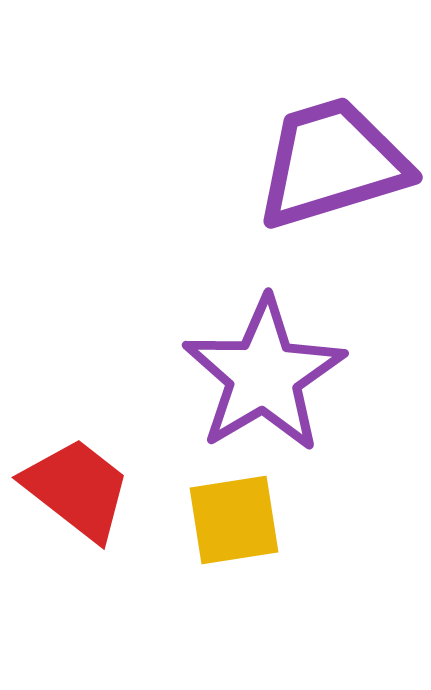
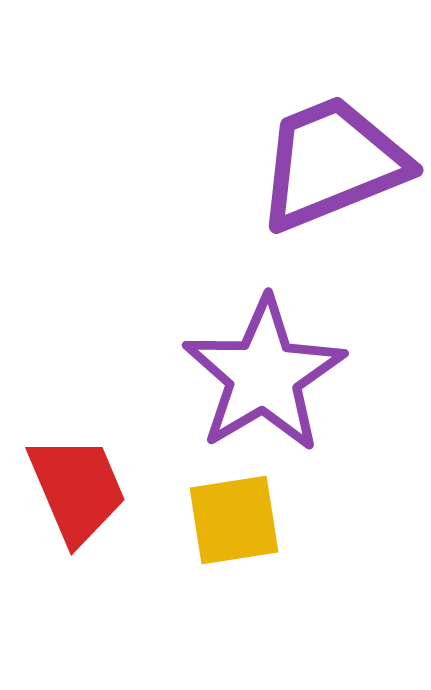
purple trapezoid: rotated 5 degrees counterclockwise
red trapezoid: rotated 29 degrees clockwise
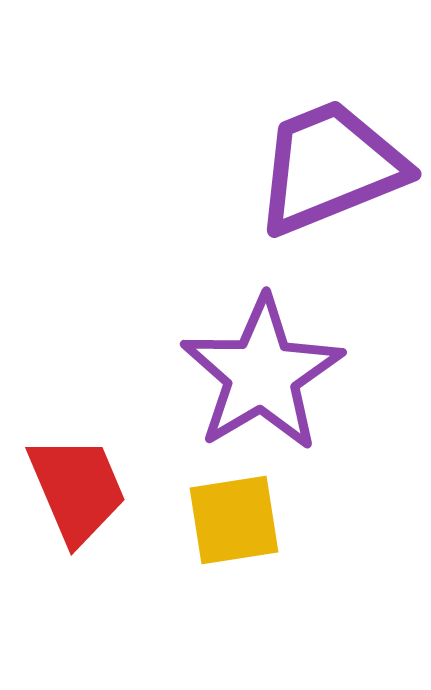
purple trapezoid: moved 2 px left, 4 px down
purple star: moved 2 px left, 1 px up
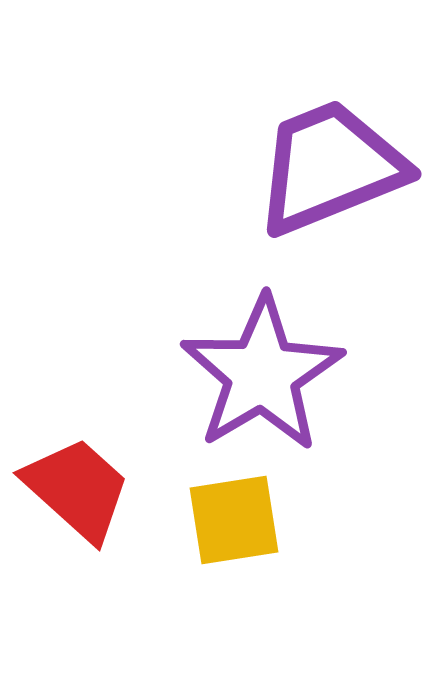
red trapezoid: rotated 25 degrees counterclockwise
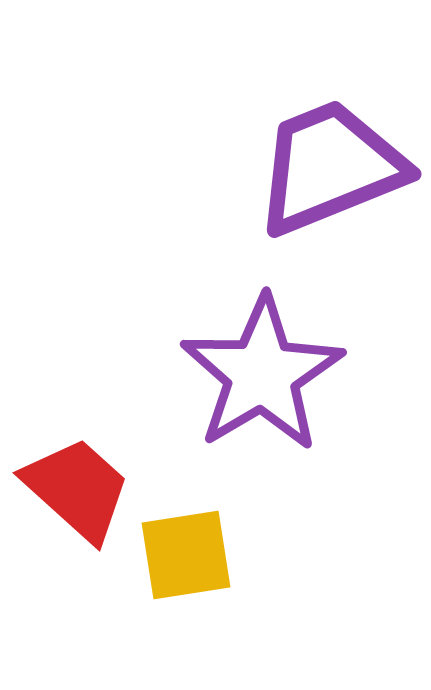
yellow square: moved 48 px left, 35 px down
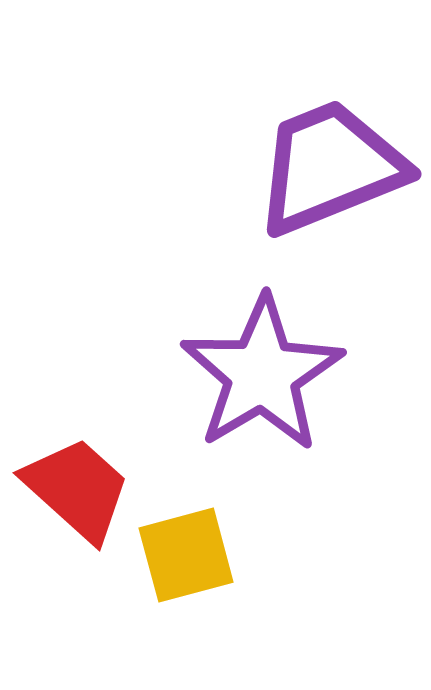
yellow square: rotated 6 degrees counterclockwise
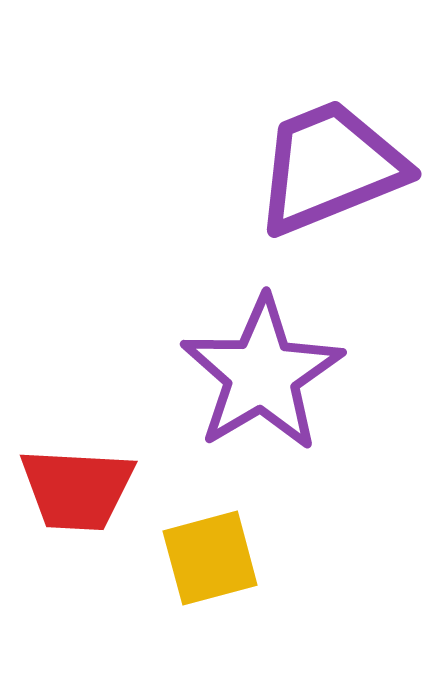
red trapezoid: rotated 141 degrees clockwise
yellow square: moved 24 px right, 3 px down
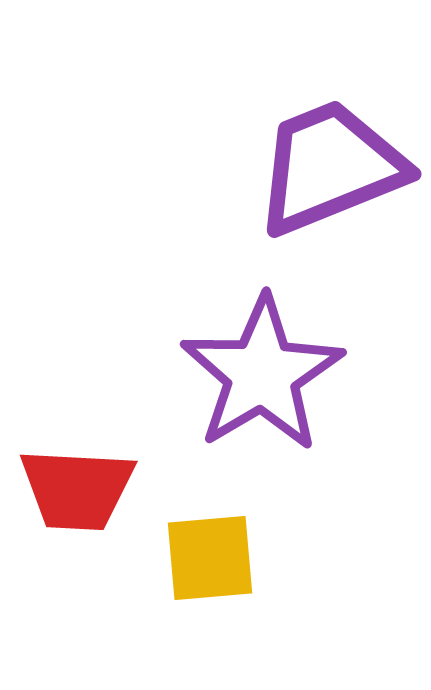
yellow square: rotated 10 degrees clockwise
